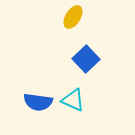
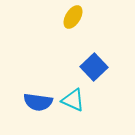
blue square: moved 8 px right, 8 px down
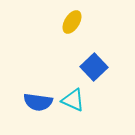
yellow ellipse: moved 1 px left, 5 px down
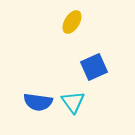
blue square: rotated 20 degrees clockwise
cyan triangle: moved 2 px down; rotated 30 degrees clockwise
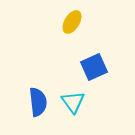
blue semicircle: rotated 104 degrees counterclockwise
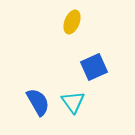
yellow ellipse: rotated 10 degrees counterclockwise
blue semicircle: rotated 24 degrees counterclockwise
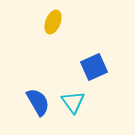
yellow ellipse: moved 19 px left
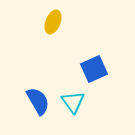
blue square: moved 2 px down
blue semicircle: moved 1 px up
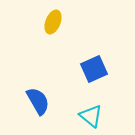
cyan triangle: moved 18 px right, 14 px down; rotated 15 degrees counterclockwise
